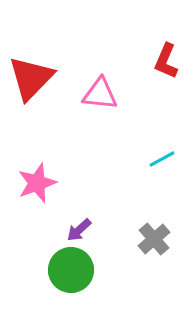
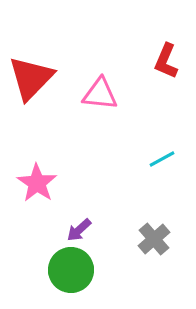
pink star: rotated 18 degrees counterclockwise
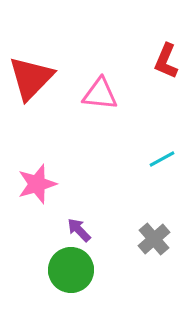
pink star: moved 1 px down; rotated 21 degrees clockwise
purple arrow: rotated 88 degrees clockwise
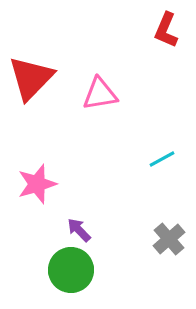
red L-shape: moved 31 px up
pink triangle: rotated 15 degrees counterclockwise
gray cross: moved 15 px right
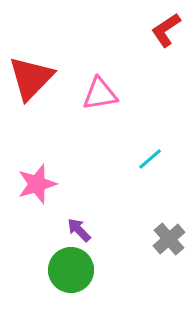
red L-shape: rotated 33 degrees clockwise
cyan line: moved 12 px left; rotated 12 degrees counterclockwise
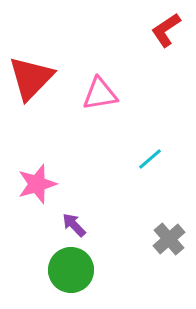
purple arrow: moved 5 px left, 5 px up
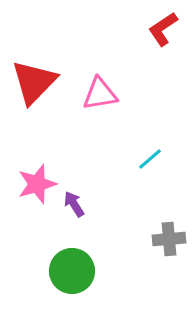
red L-shape: moved 3 px left, 1 px up
red triangle: moved 3 px right, 4 px down
purple arrow: moved 21 px up; rotated 12 degrees clockwise
gray cross: rotated 36 degrees clockwise
green circle: moved 1 px right, 1 px down
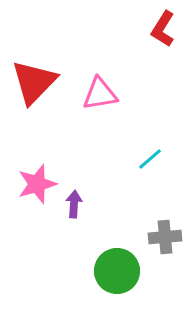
red L-shape: rotated 24 degrees counterclockwise
purple arrow: rotated 36 degrees clockwise
gray cross: moved 4 px left, 2 px up
green circle: moved 45 px right
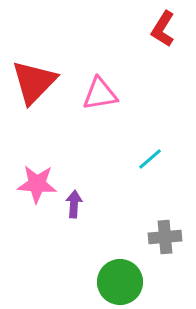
pink star: rotated 21 degrees clockwise
green circle: moved 3 px right, 11 px down
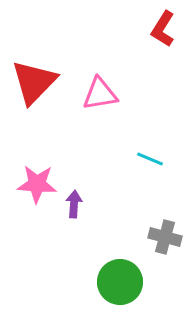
cyan line: rotated 64 degrees clockwise
gray cross: rotated 20 degrees clockwise
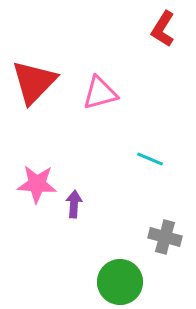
pink triangle: moved 1 px up; rotated 6 degrees counterclockwise
